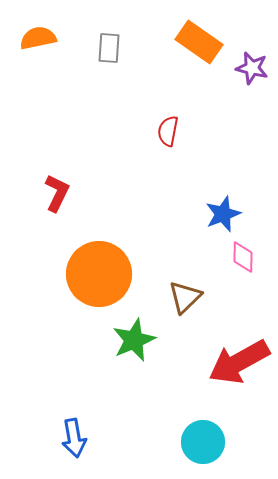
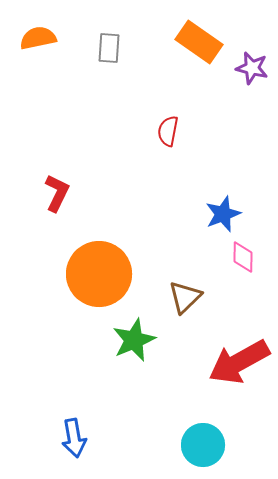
cyan circle: moved 3 px down
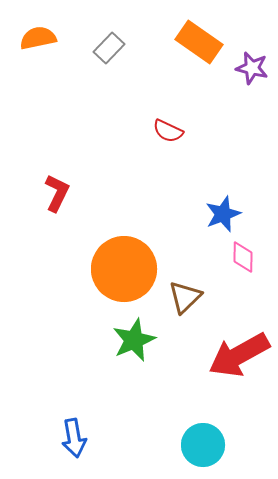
gray rectangle: rotated 40 degrees clockwise
red semicircle: rotated 76 degrees counterclockwise
orange circle: moved 25 px right, 5 px up
red arrow: moved 7 px up
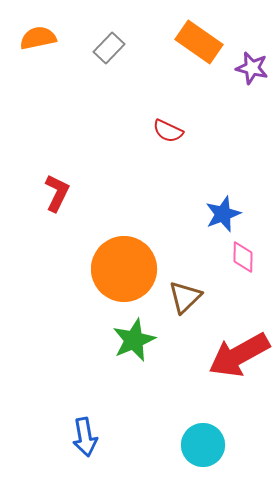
blue arrow: moved 11 px right, 1 px up
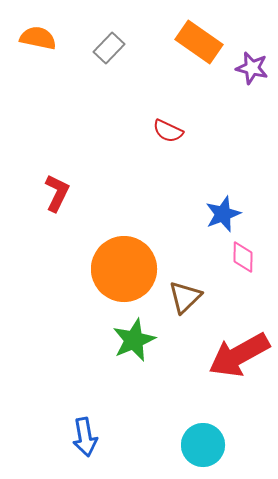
orange semicircle: rotated 24 degrees clockwise
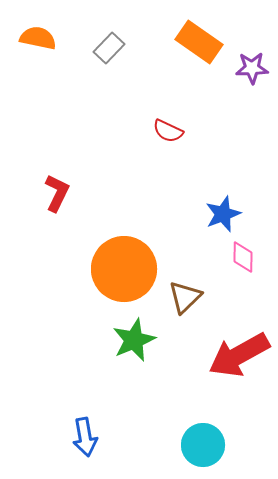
purple star: rotated 16 degrees counterclockwise
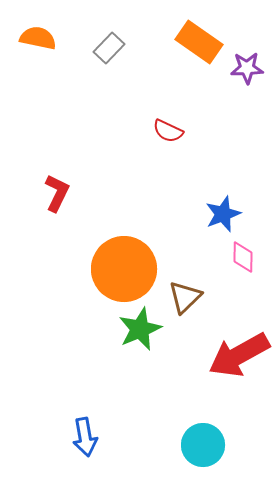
purple star: moved 5 px left
green star: moved 6 px right, 11 px up
